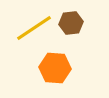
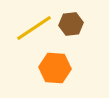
brown hexagon: moved 1 px down
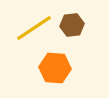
brown hexagon: moved 1 px right, 1 px down
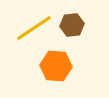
orange hexagon: moved 1 px right, 2 px up
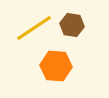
brown hexagon: rotated 15 degrees clockwise
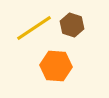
brown hexagon: rotated 10 degrees clockwise
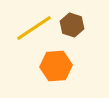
orange hexagon: rotated 8 degrees counterclockwise
